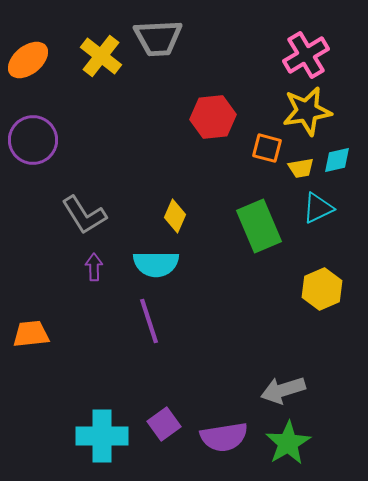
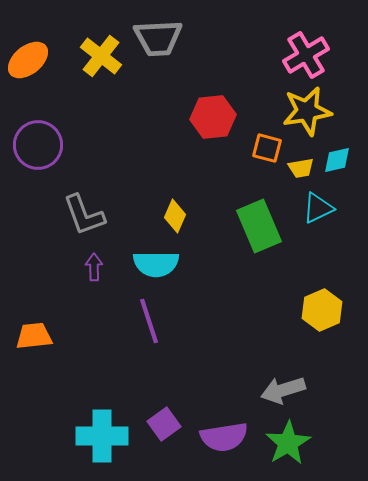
purple circle: moved 5 px right, 5 px down
gray L-shape: rotated 12 degrees clockwise
yellow hexagon: moved 21 px down
orange trapezoid: moved 3 px right, 2 px down
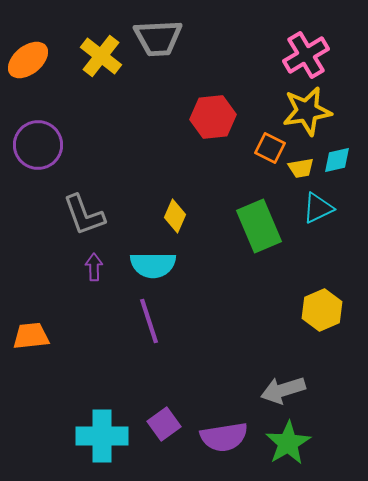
orange square: moved 3 px right; rotated 12 degrees clockwise
cyan semicircle: moved 3 px left, 1 px down
orange trapezoid: moved 3 px left
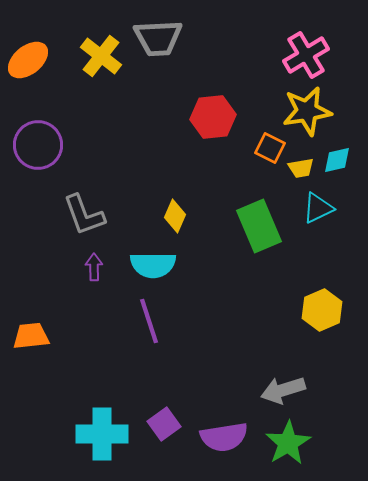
cyan cross: moved 2 px up
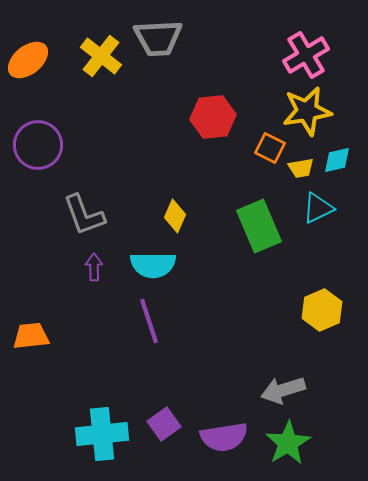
cyan cross: rotated 6 degrees counterclockwise
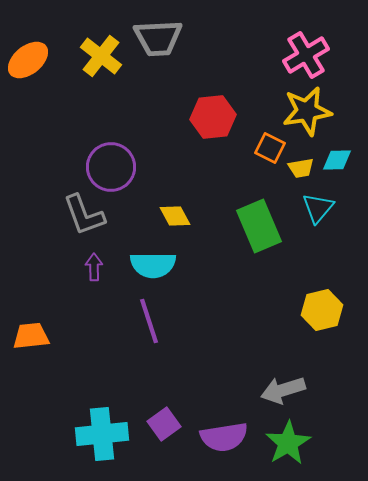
purple circle: moved 73 px right, 22 px down
cyan diamond: rotated 12 degrees clockwise
cyan triangle: rotated 24 degrees counterclockwise
yellow diamond: rotated 52 degrees counterclockwise
yellow hexagon: rotated 9 degrees clockwise
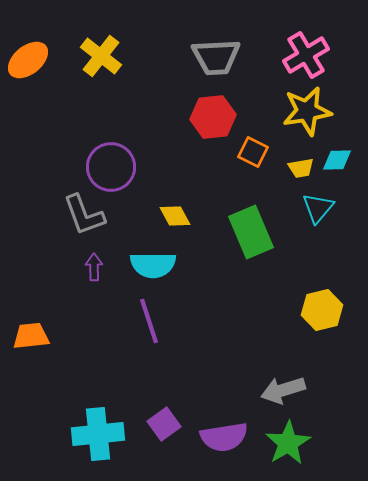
gray trapezoid: moved 58 px right, 19 px down
orange square: moved 17 px left, 4 px down
green rectangle: moved 8 px left, 6 px down
cyan cross: moved 4 px left
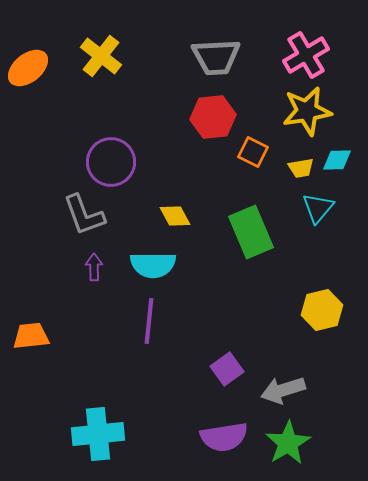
orange ellipse: moved 8 px down
purple circle: moved 5 px up
purple line: rotated 24 degrees clockwise
purple square: moved 63 px right, 55 px up
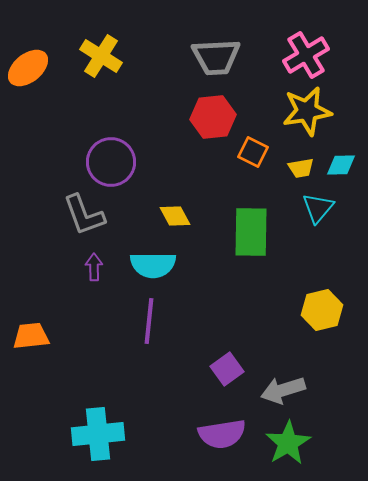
yellow cross: rotated 6 degrees counterclockwise
cyan diamond: moved 4 px right, 5 px down
green rectangle: rotated 24 degrees clockwise
purple semicircle: moved 2 px left, 3 px up
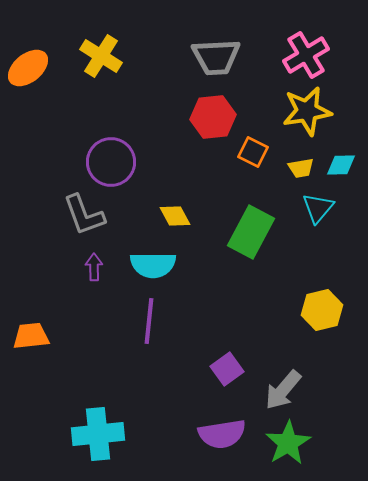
green rectangle: rotated 27 degrees clockwise
gray arrow: rotated 33 degrees counterclockwise
